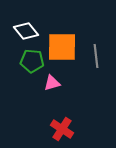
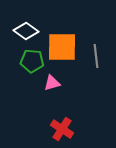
white diamond: rotated 15 degrees counterclockwise
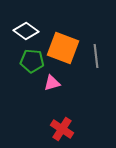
orange square: moved 1 px right, 1 px down; rotated 20 degrees clockwise
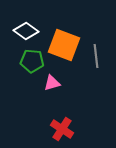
orange square: moved 1 px right, 3 px up
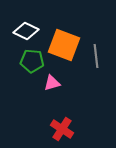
white diamond: rotated 10 degrees counterclockwise
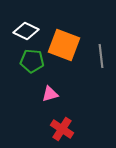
gray line: moved 5 px right
pink triangle: moved 2 px left, 11 px down
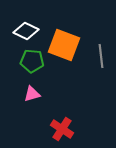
pink triangle: moved 18 px left
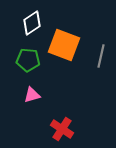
white diamond: moved 6 px right, 8 px up; rotated 60 degrees counterclockwise
gray line: rotated 20 degrees clockwise
green pentagon: moved 4 px left, 1 px up
pink triangle: moved 1 px down
